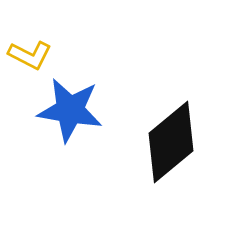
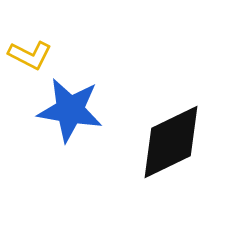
black diamond: rotated 14 degrees clockwise
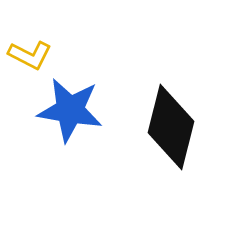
black diamond: moved 15 px up; rotated 50 degrees counterclockwise
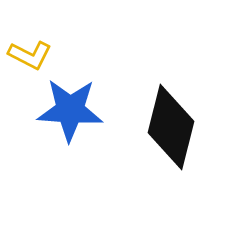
blue star: rotated 6 degrees counterclockwise
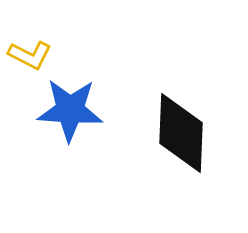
black diamond: moved 10 px right, 6 px down; rotated 12 degrees counterclockwise
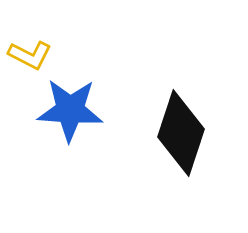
black diamond: rotated 16 degrees clockwise
